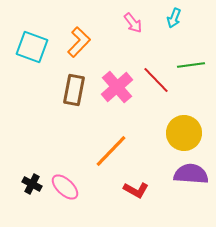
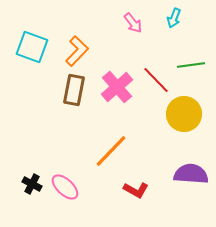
orange L-shape: moved 2 px left, 9 px down
yellow circle: moved 19 px up
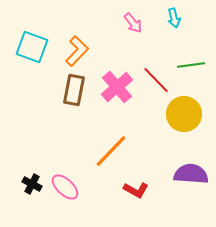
cyan arrow: rotated 36 degrees counterclockwise
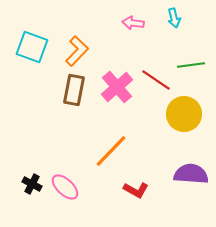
pink arrow: rotated 135 degrees clockwise
red line: rotated 12 degrees counterclockwise
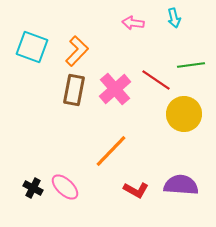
pink cross: moved 2 px left, 2 px down
purple semicircle: moved 10 px left, 11 px down
black cross: moved 1 px right, 4 px down
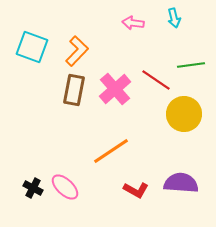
orange line: rotated 12 degrees clockwise
purple semicircle: moved 2 px up
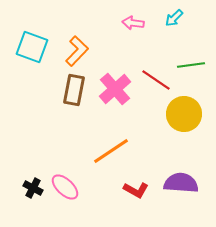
cyan arrow: rotated 60 degrees clockwise
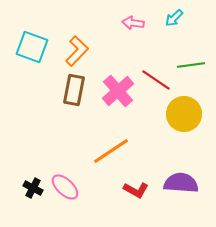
pink cross: moved 3 px right, 2 px down
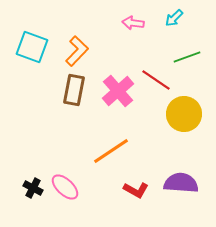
green line: moved 4 px left, 8 px up; rotated 12 degrees counterclockwise
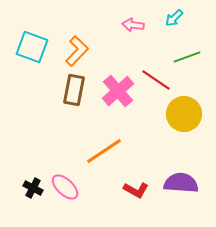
pink arrow: moved 2 px down
orange line: moved 7 px left
